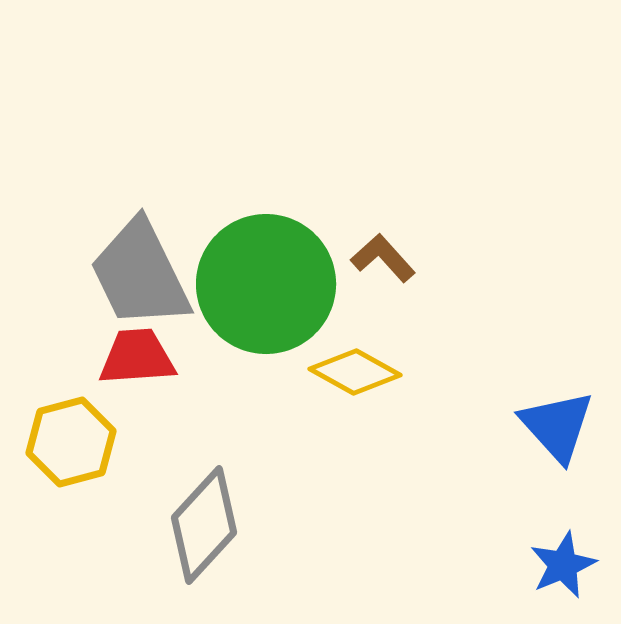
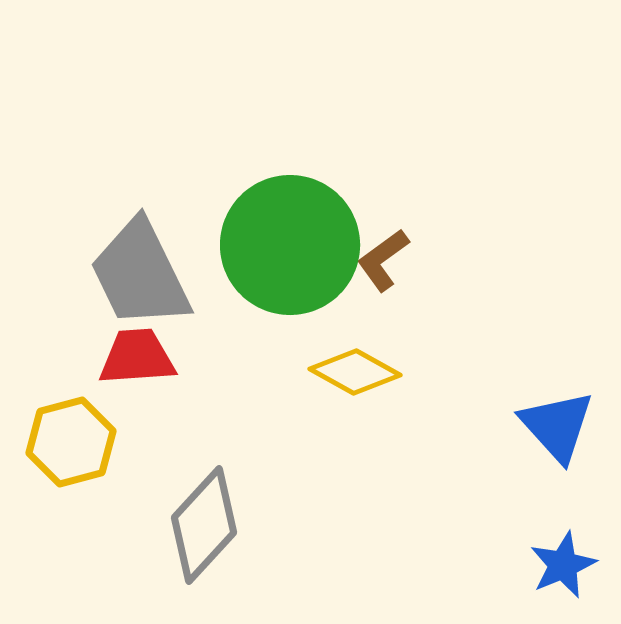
brown L-shape: moved 2 px down; rotated 84 degrees counterclockwise
green circle: moved 24 px right, 39 px up
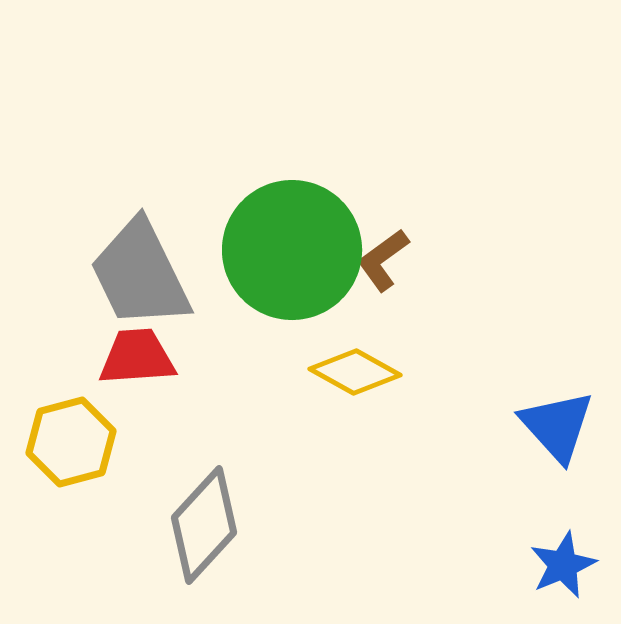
green circle: moved 2 px right, 5 px down
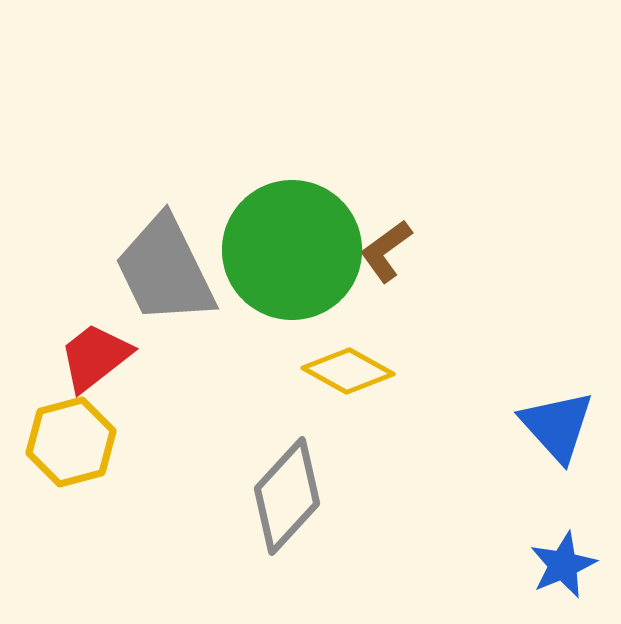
brown L-shape: moved 3 px right, 9 px up
gray trapezoid: moved 25 px right, 4 px up
red trapezoid: moved 42 px left; rotated 34 degrees counterclockwise
yellow diamond: moved 7 px left, 1 px up
gray diamond: moved 83 px right, 29 px up
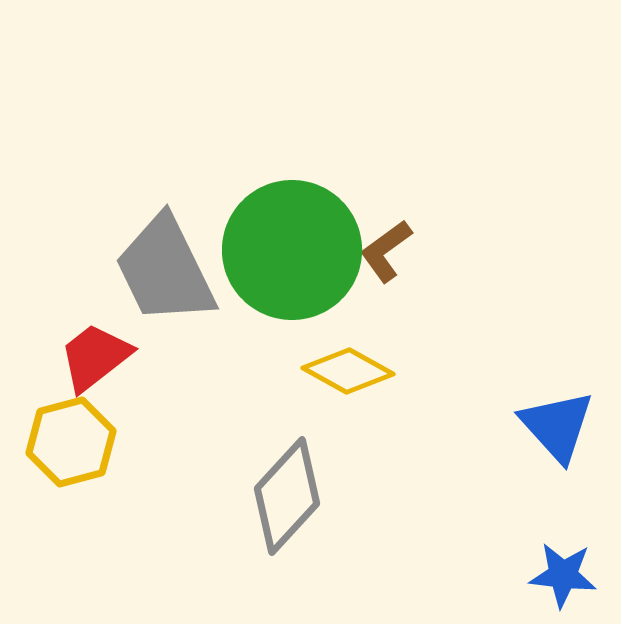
blue star: moved 10 px down; rotated 30 degrees clockwise
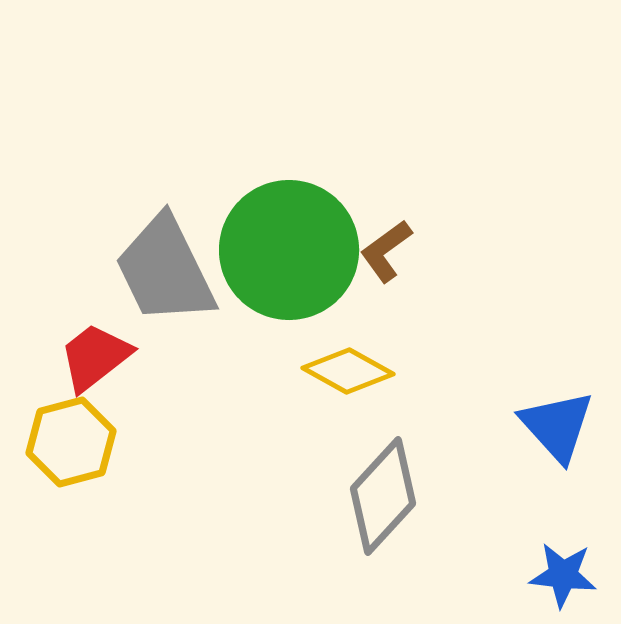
green circle: moved 3 px left
gray diamond: moved 96 px right
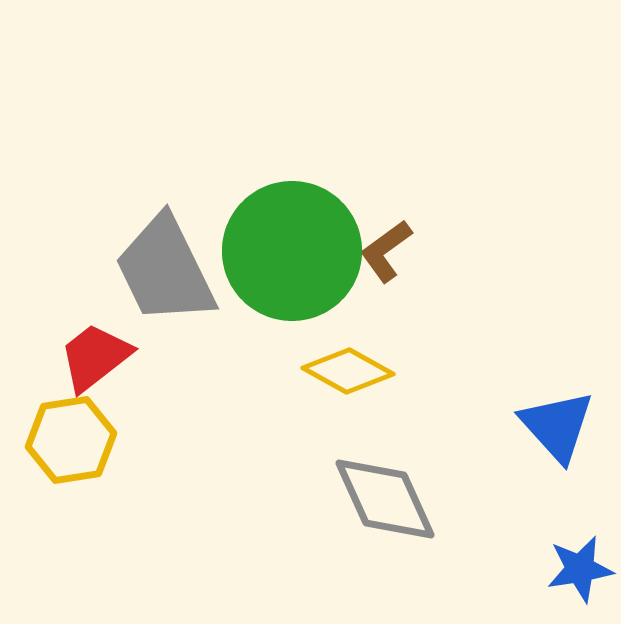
green circle: moved 3 px right, 1 px down
yellow hexagon: moved 2 px up; rotated 6 degrees clockwise
gray diamond: moved 2 px right, 3 px down; rotated 67 degrees counterclockwise
blue star: moved 17 px right, 6 px up; rotated 16 degrees counterclockwise
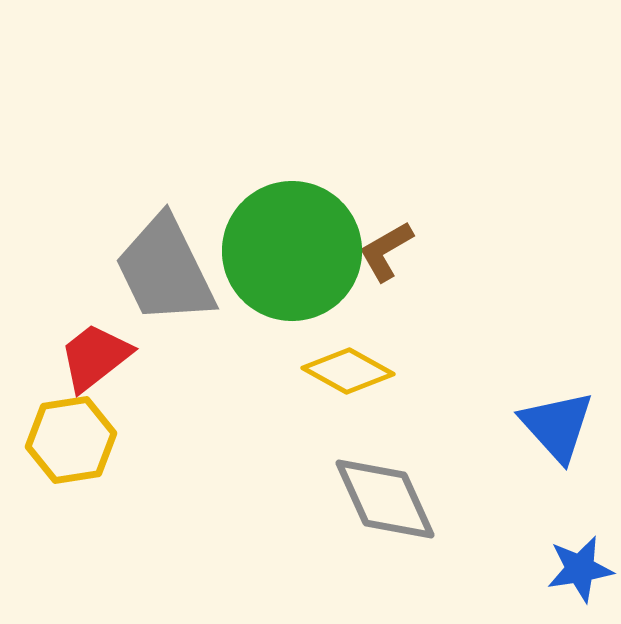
brown L-shape: rotated 6 degrees clockwise
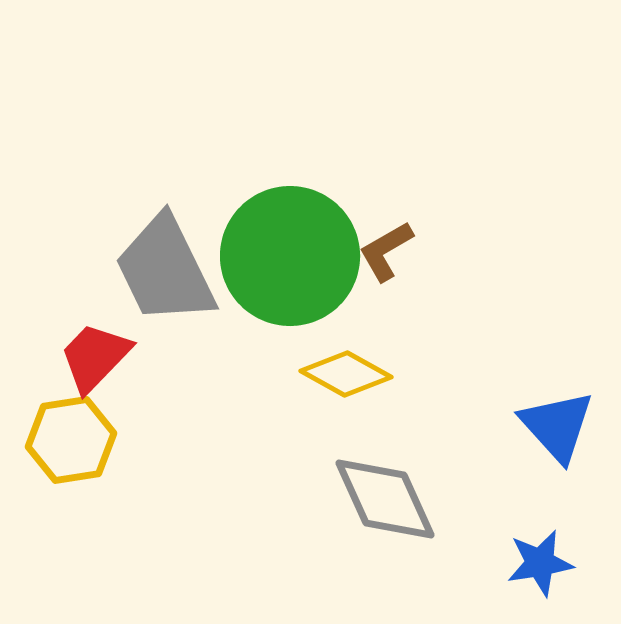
green circle: moved 2 px left, 5 px down
red trapezoid: rotated 8 degrees counterclockwise
yellow diamond: moved 2 px left, 3 px down
blue star: moved 40 px left, 6 px up
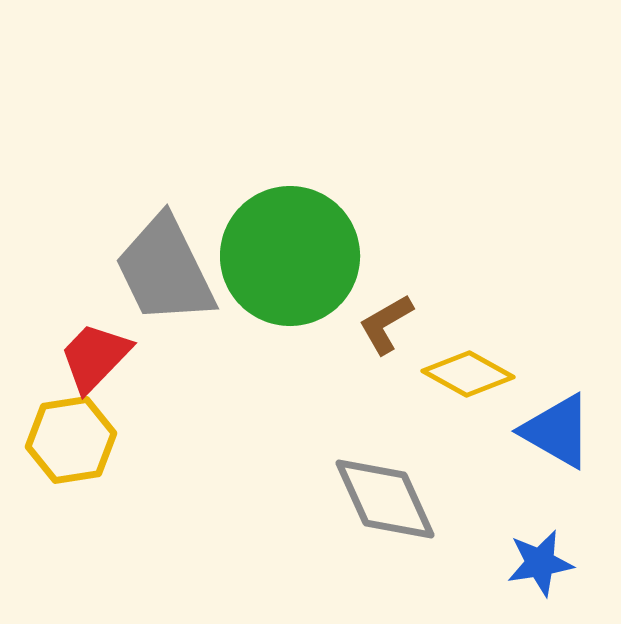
brown L-shape: moved 73 px down
yellow diamond: moved 122 px right
blue triangle: moved 5 px down; rotated 18 degrees counterclockwise
